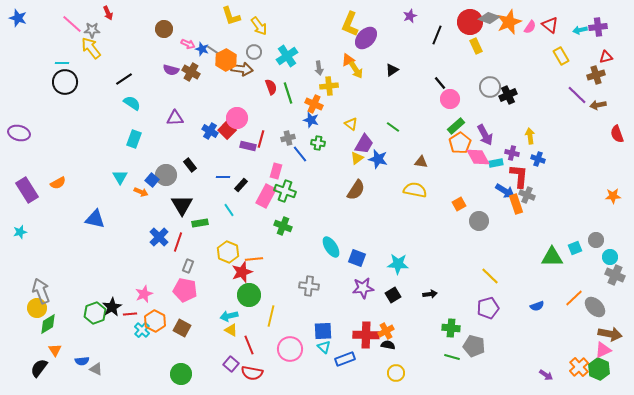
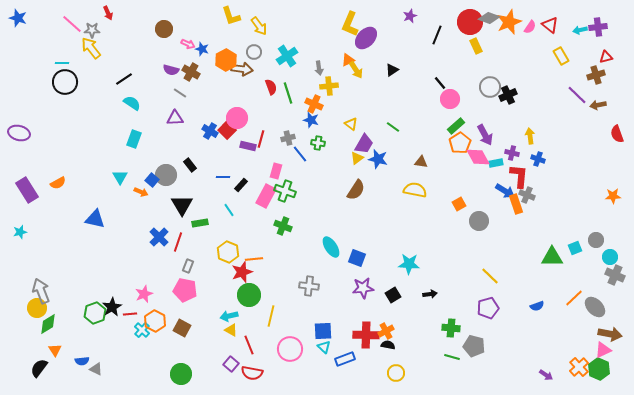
gray line at (213, 50): moved 33 px left, 43 px down
cyan star at (398, 264): moved 11 px right
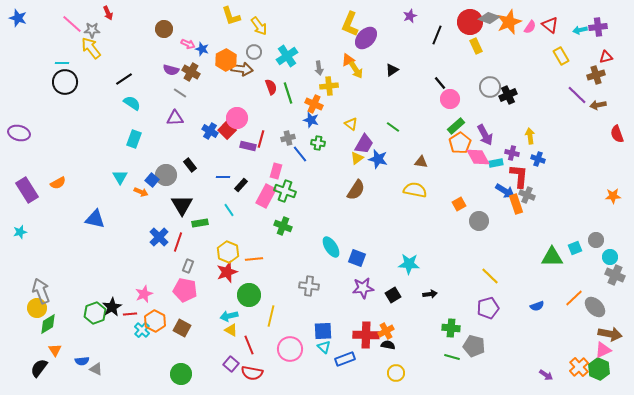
red star at (242, 272): moved 15 px left
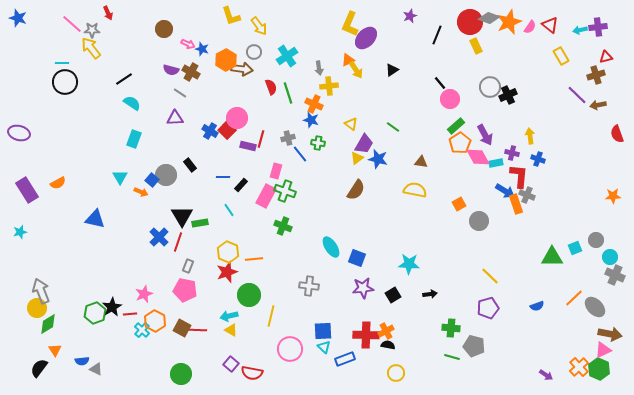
black triangle at (182, 205): moved 11 px down
red line at (249, 345): moved 52 px left, 15 px up; rotated 66 degrees counterclockwise
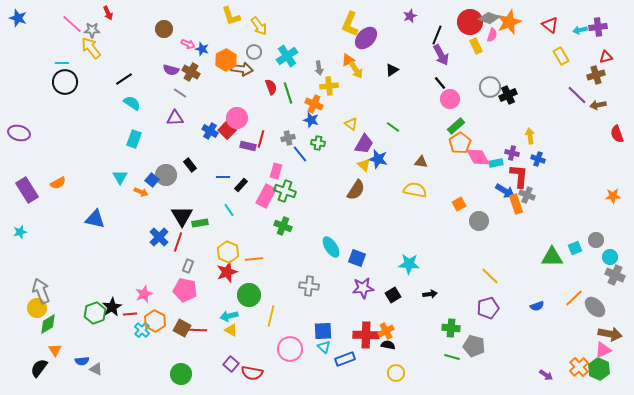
pink semicircle at (530, 27): moved 38 px left, 8 px down; rotated 16 degrees counterclockwise
purple arrow at (485, 135): moved 44 px left, 80 px up
yellow triangle at (357, 158): moved 7 px right, 7 px down; rotated 40 degrees counterclockwise
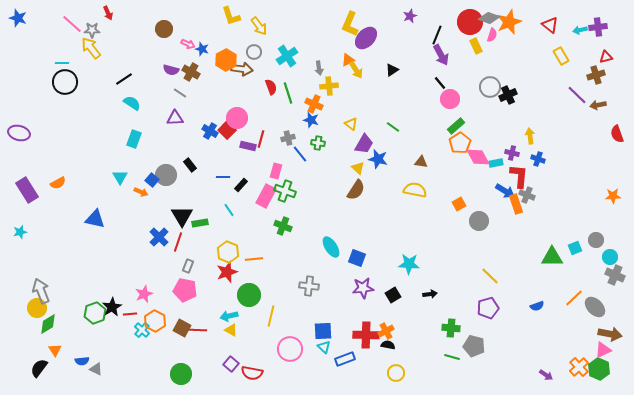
yellow triangle at (364, 165): moved 6 px left, 3 px down
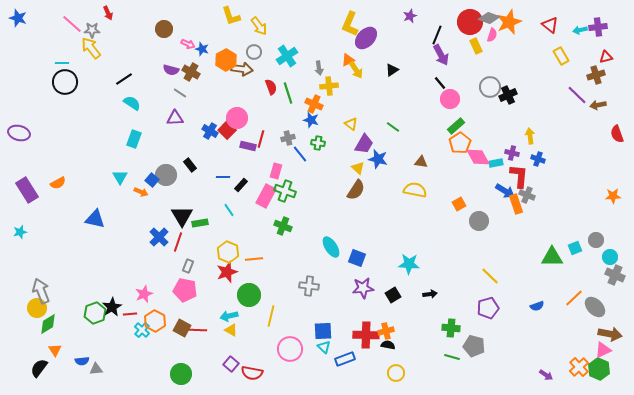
orange cross at (386, 331): rotated 14 degrees clockwise
gray triangle at (96, 369): rotated 32 degrees counterclockwise
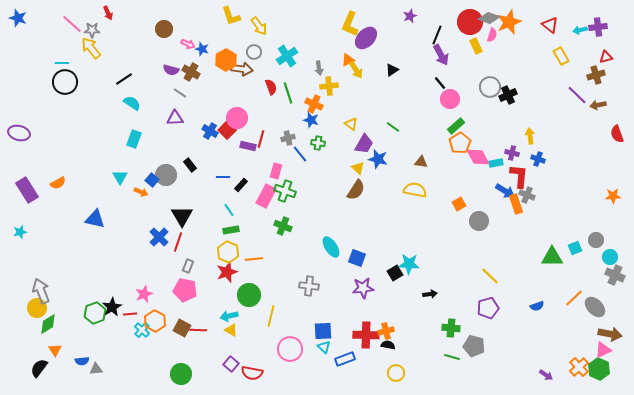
green rectangle at (200, 223): moved 31 px right, 7 px down
black square at (393, 295): moved 2 px right, 22 px up
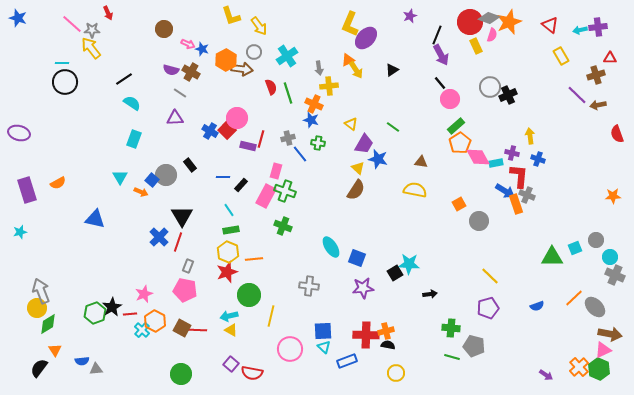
red triangle at (606, 57): moved 4 px right, 1 px down; rotated 16 degrees clockwise
purple rectangle at (27, 190): rotated 15 degrees clockwise
blue rectangle at (345, 359): moved 2 px right, 2 px down
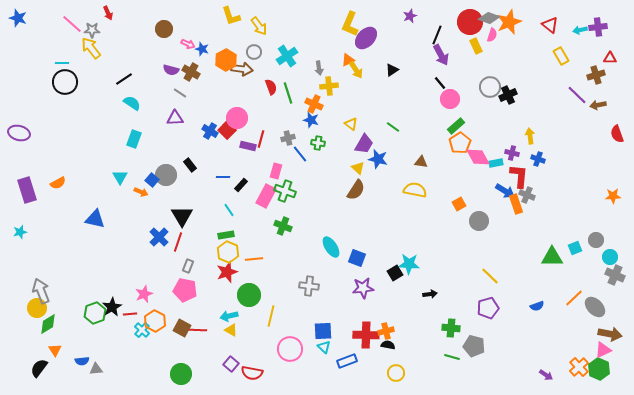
green rectangle at (231, 230): moved 5 px left, 5 px down
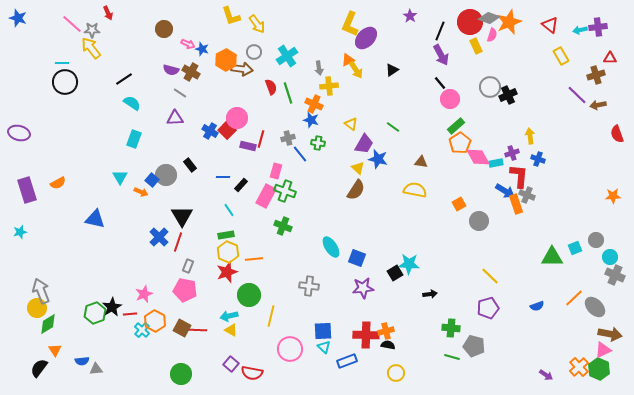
purple star at (410, 16): rotated 16 degrees counterclockwise
yellow arrow at (259, 26): moved 2 px left, 2 px up
black line at (437, 35): moved 3 px right, 4 px up
purple cross at (512, 153): rotated 32 degrees counterclockwise
